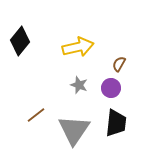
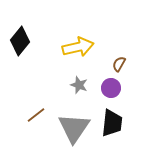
black trapezoid: moved 4 px left
gray triangle: moved 2 px up
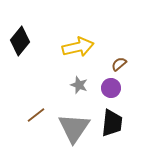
brown semicircle: rotated 21 degrees clockwise
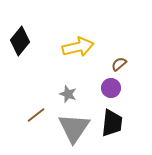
gray star: moved 11 px left, 9 px down
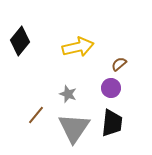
brown line: rotated 12 degrees counterclockwise
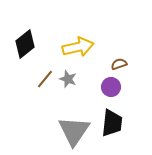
black diamond: moved 5 px right, 3 px down; rotated 12 degrees clockwise
brown semicircle: rotated 21 degrees clockwise
purple circle: moved 1 px up
gray star: moved 15 px up
brown line: moved 9 px right, 36 px up
gray triangle: moved 3 px down
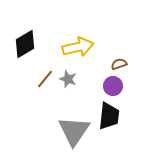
black diamond: rotated 8 degrees clockwise
purple circle: moved 2 px right, 1 px up
black trapezoid: moved 3 px left, 7 px up
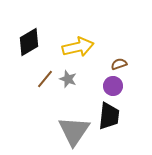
black diamond: moved 4 px right, 2 px up
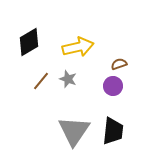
brown line: moved 4 px left, 2 px down
black trapezoid: moved 4 px right, 15 px down
